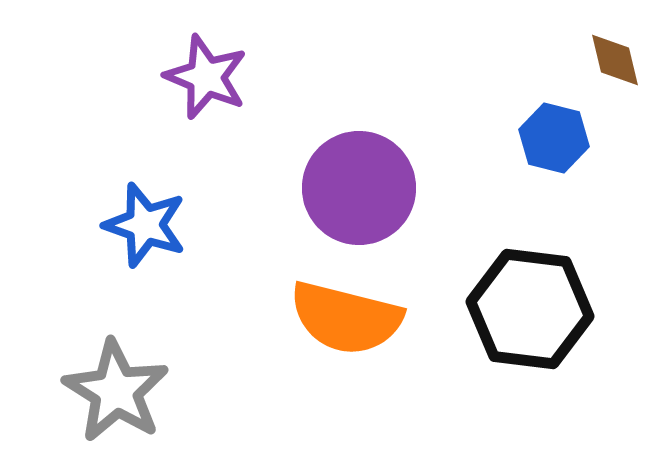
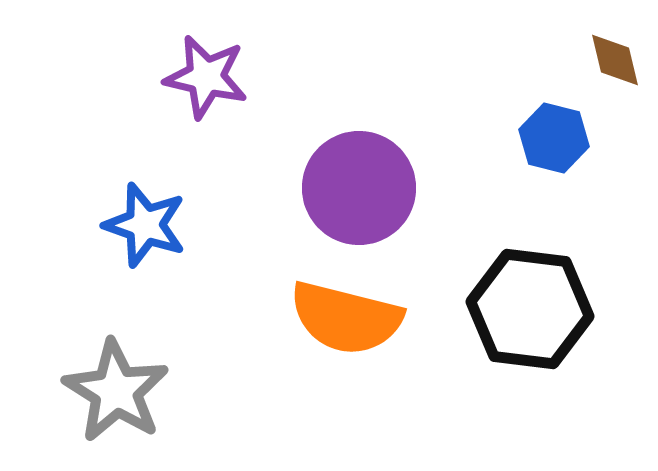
purple star: rotated 10 degrees counterclockwise
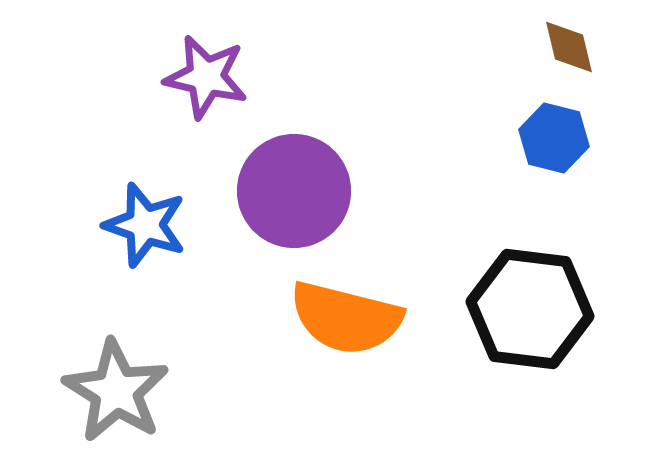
brown diamond: moved 46 px left, 13 px up
purple circle: moved 65 px left, 3 px down
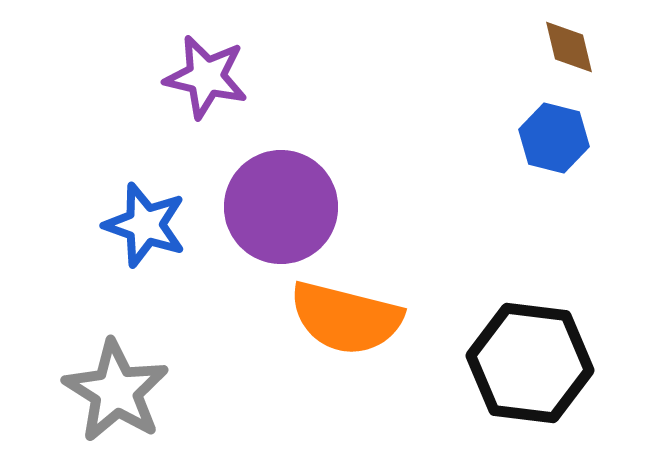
purple circle: moved 13 px left, 16 px down
black hexagon: moved 54 px down
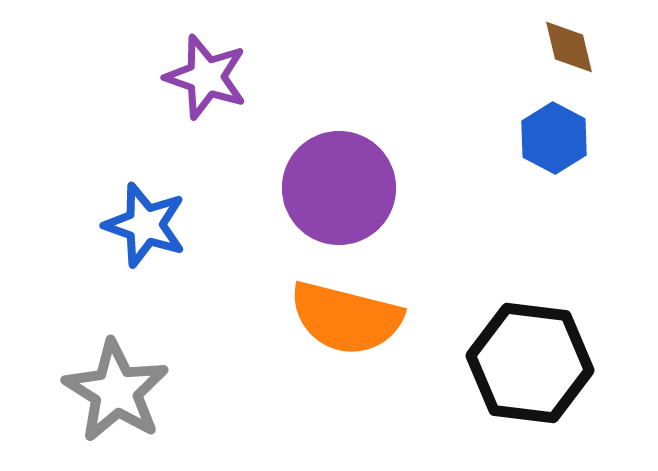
purple star: rotated 6 degrees clockwise
blue hexagon: rotated 14 degrees clockwise
purple circle: moved 58 px right, 19 px up
